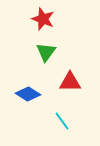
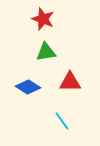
green triangle: rotated 45 degrees clockwise
blue diamond: moved 7 px up
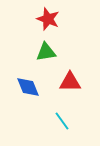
red star: moved 5 px right
blue diamond: rotated 35 degrees clockwise
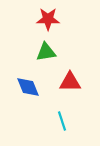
red star: rotated 20 degrees counterclockwise
cyan line: rotated 18 degrees clockwise
